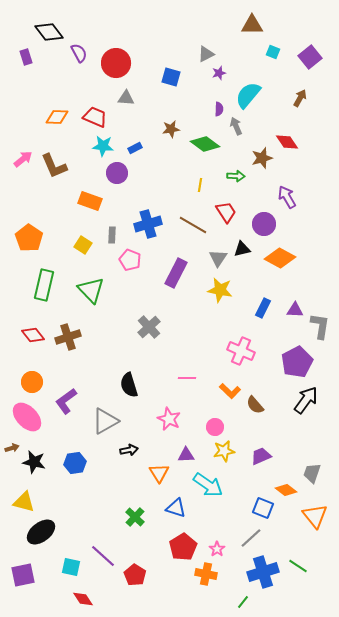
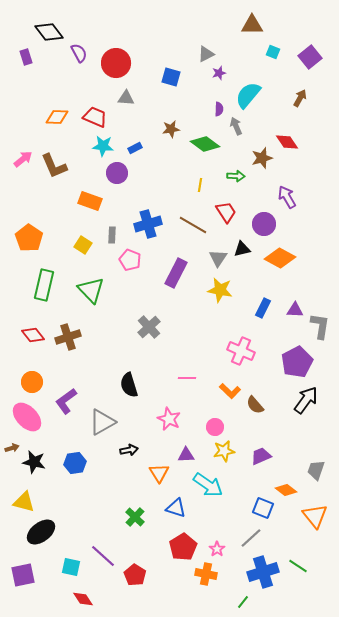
gray triangle at (105, 421): moved 3 px left, 1 px down
gray trapezoid at (312, 473): moved 4 px right, 3 px up
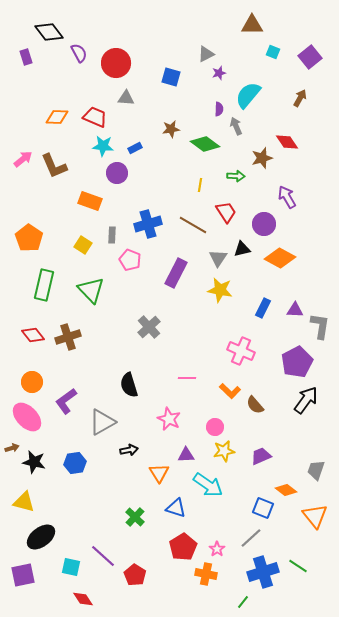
black ellipse at (41, 532): moved 5 px down
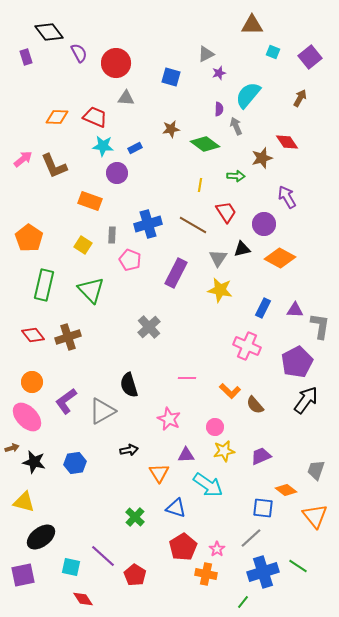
pink cross at (241, 351): moved 6 px right, 5 px up
gray triangle at (102, 422): moved 11 px up
blue square at (263, 508): rotated 15 degrees counterclockwise
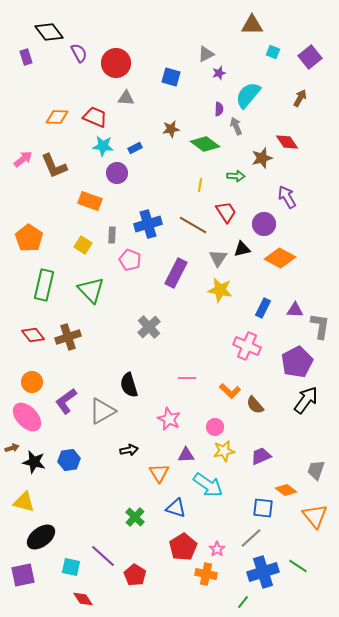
blue hexagon at (75, 463): moved 6 px left, 3 px up
